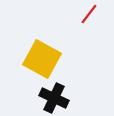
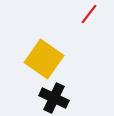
yellow square: moved 2 px right; rotated 6 degrees clockwise
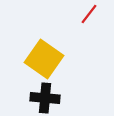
black cross: moved 9 px left; rotated 20 degrees counterclockwise
